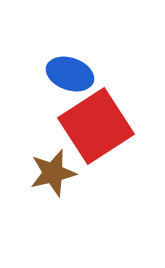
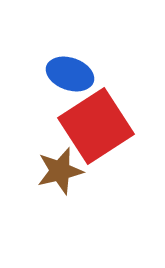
brown star: moved 7 px right, 2 px up
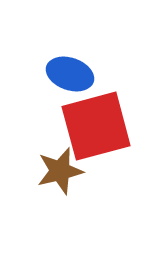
red square: rotated 18 degrees clockwise
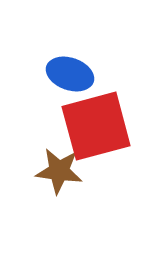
brown star: moved 1 px left; rotated 21 degrees clockwise
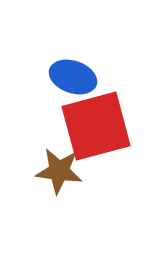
blue ellipse: moved 3 px right, 3 px down
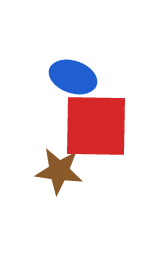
red square: rotated 16 degrees clockwise
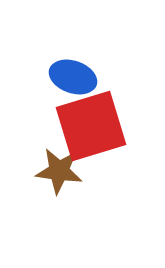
red square: moved 5 px left; rotated 18 degrees counterclockwise
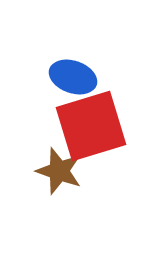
brown star: rotated 12 degrees clockwise
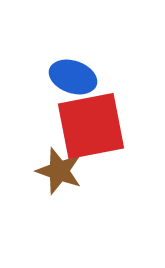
red square: rotated 6 degrees clockwise
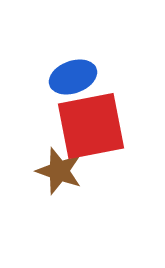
blue ellipse: rotated 39 degrees counterclockwise
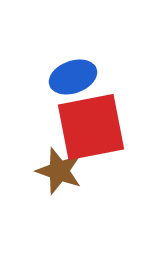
red square: moved 1 px down
